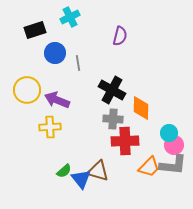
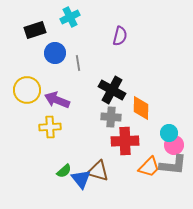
gray cross: moved 2 px left, 2 px up
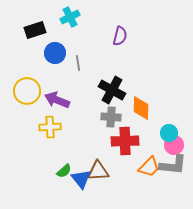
yellow circle: moved 1 px down
brown triangle: rotated 20 degrees counterclockwise
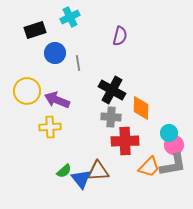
gray L-shape: rotated 16 degrees counterclockwise
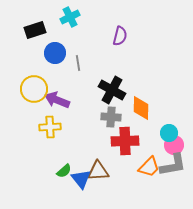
yellow circle: moved 7 px right, 2 px up
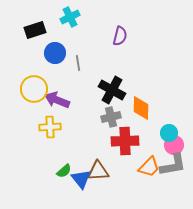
gray cross: rotated 18 degrees counterclockwise
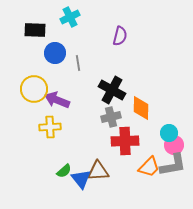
black rectangle: rotated 20 degrees clockwise
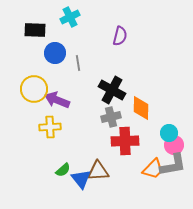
orange trapezoid: moved 4 px right, 2 px down
green semicircle: moved 1 px left, 1 px up
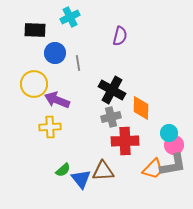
yellow circle: moved 5 px up
brown triangle: moved 5 px right
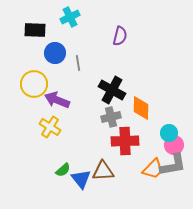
yellow cross: rotated 35 degrees clockwise
